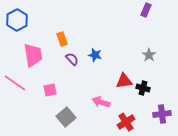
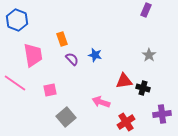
blue hexagon: rotated 10 degrees counterclockwise
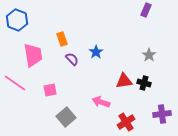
blue star: moved 1 px right, 3 px up; rotated 24 degrees clockwise
black cross: moved 1 px right, 5 px up
